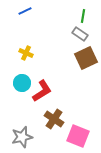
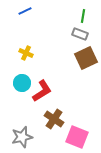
gray rectangle: rotated 14 degrees counterclockwise
pink square: moved 1 px left, 1 px down
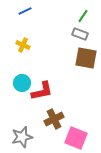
green line: rotated 24 degrees clockwise
yellow cross: moved 3 px left, 8 px up
brown square: rotated 35 degrees clockwise
red L-shape: rotated 20 degrees clockwise
brown cross: rotated 30 degrees clockwise
pink square: moved 1 px left, 1 px down
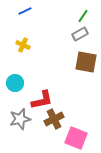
gray rectangle: rotated 49 degrees counterclockwise
brown square: moved 4 px down
cyan circle: moved 7 px left
red L-shape: moved 9 px down
gray star: moved 2 px left, 18 px up
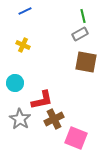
green line: rotated 48 degrees counterclockwise
gray star: rotated 25 degrees counterclockwise
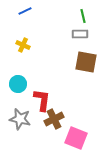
gray rectangle: rotated 28 degrees clockwise
cyan circle: moved 3 px right, 1 px down
red L-shape: rotated 70 degrees counterclockwise
gray star: rotated 20 degrees counterclockwise
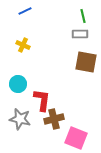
brown cross: rotated 12 degrees clockwise
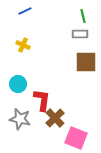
brown square: rotated 10 degrees counterclockwise
brown cross: moved 1 px right, 1 px up; rotated 30 degrees counterclockwise
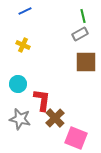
gray rectangle: rotated 28 degrees counterclockwise
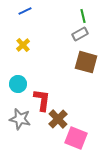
yellow cross: rotated 24 degrees clockwise
brown square: rotated 15 degrees clockwise
brown cross: moved 3 px right, 1 px down
